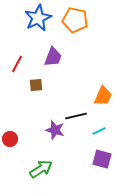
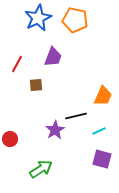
purple star: rotated 24 degrees clockwise
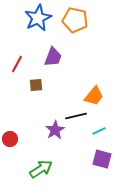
orange trapezoid: moved 9 px left; rotated 15 degrees clockwise
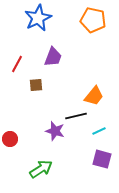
orange pentagon: moved 18 px right
purple star: moved 1 px down; rotated 24 degrees counterclockwise
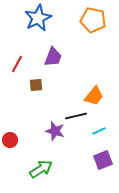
red circle: moved 1 px down
purple square: moved 1 px right, 1 px down; rotated 36 degrees counterclockwise
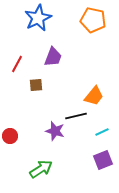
cyan line: moved 3 px right, 1 px down
red circle: moved 4 px up
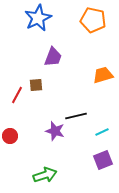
red line: moved 31 px down
orange trapezoid: moved 9 px right, 21 px up; rotated 145 degrees counterclockwise
green arrow: moved 4 px right, 6 px down; rotated 15 degrees clockwise
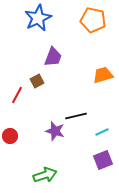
brown square: moved 1 px right, 4 px up; rotated 24 degrees counterclockwise
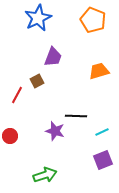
orange pentagon: rotated 10 degrees clockwise
orange trapezoid: moved 4 px left, 4 px up
black line: rotated 15 degrees clockwise
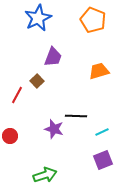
brown square: rotated 16 degrees counterclockwise
purple star: moved 1 px left, 2 px up
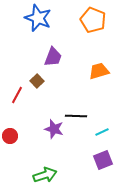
blue star: rotated 24 degrees counterclockwise
